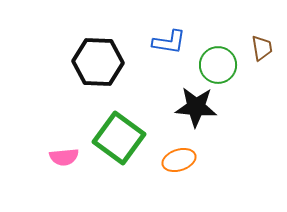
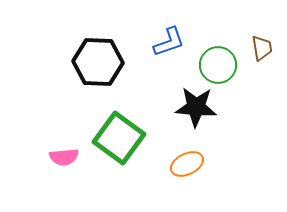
blue L-shape: rotated 28 degrees counterclockwise
orange ellipse: moved 8 px right, 4 px down; rotated 8 degrees counterclockwise
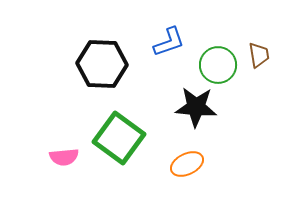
brown trapezoid: moved 3 px left, 7 px down
black hexagon: moved 4 px right, 2 px down
